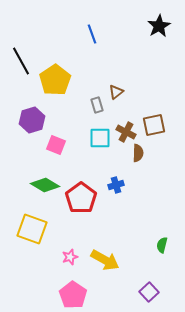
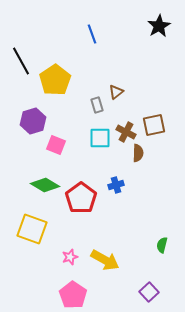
purple hexagon: moved 1 px right, 1 px down
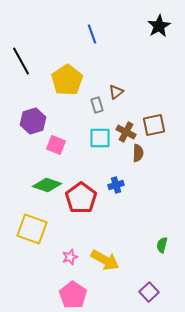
yellow pentagon: moved 12 px right
green diamond: moved 2 px right; rotated 12 degrees counterclockwise
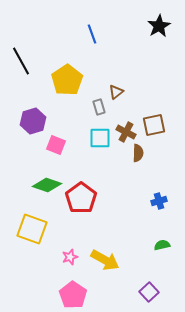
gray rectangle: moved 2 px right, 2 px down
blue cross: moved 43 px right, 16 px down
green semicircle: rotated 63 degrees clockwise
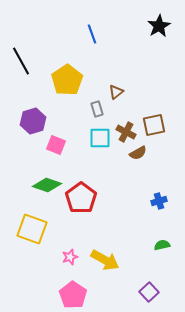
gray rectangle: moved 2 px left, 2 px down
brown semicircle: rotated 60 degrees clockwise
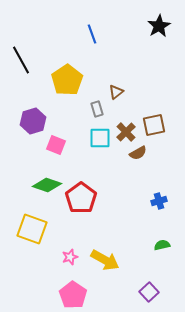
black line: moved 1 px up
brown cross: rotated 18 degrees clockwise
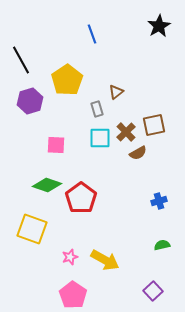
purple hexagon: moved 3 px left, 20 px up
pink square: rotated 18 degrees counterclockwise
purple square: moved 4 px right, 1 px up
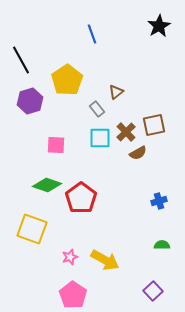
gray rectangle: rotated 21 degrees counterclockwise
green semicircle: rotated 14 degrees clockwise
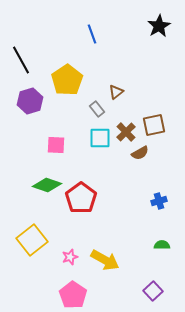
brown semicircle: moved 2 px right
yellow square: moved 11 px down; rotated 32 degrees clockwise
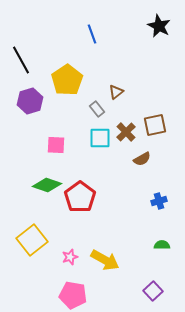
black star: rotated 15 degrees counterclockwise
brown square: moved 1 px right
brown semicircle: moved 2 px right, 6 px down
red pentagon: moved 1 px left, 1 px up
pink pentagon: rotated 24 degrees counterclockwise
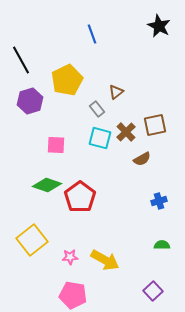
yellow pentagon: rotated 8 degrees clockwise
cyan square: rotated 15 degrees clockwise
pink star: rotated 14 degrees clockwise
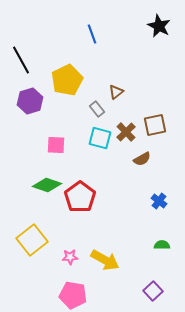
blue cross: rotated 35 degrees counterclockwise
